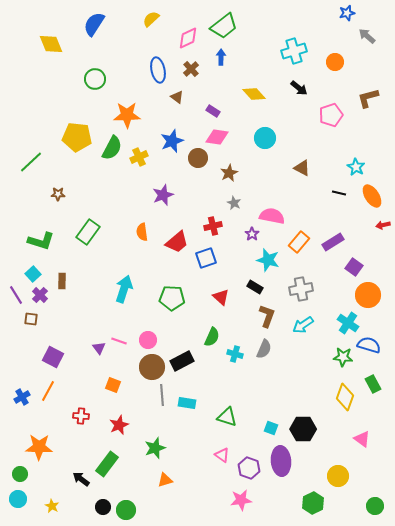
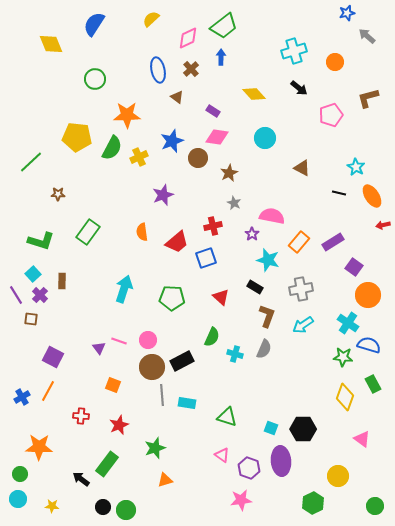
yellow star at (52, 506): rotated 24 degrees counterclockwise
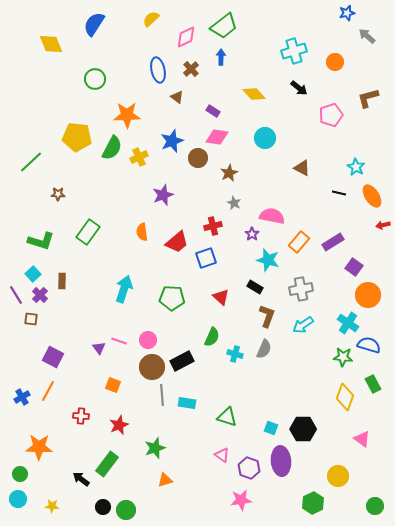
pink diamond at (188, 38): moved 2 px left, 1 px up
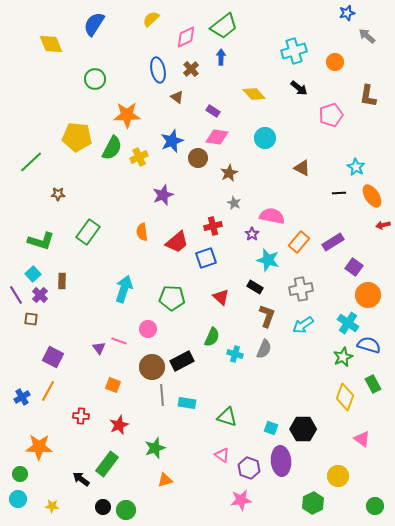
brown L-shape at (368, 98): moved 2 px up; rotated 65 degrees counterclockwise
black line at (339, 193): rotated 16 degrees counterclockwise
pink circle at (148, 340): moved 11 px up
green star at (343, 357): rotated 30 degrees counterclockwise
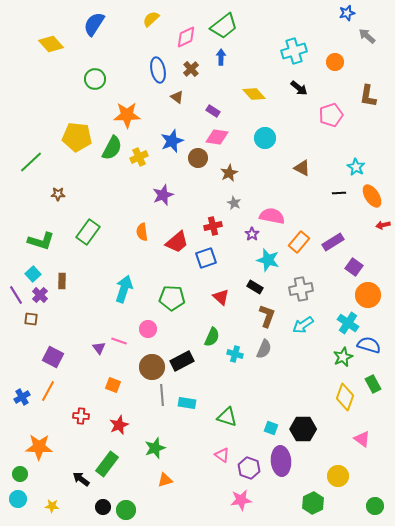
yellow diamond at (51, 44): rotated 20 degrees counterclockwise
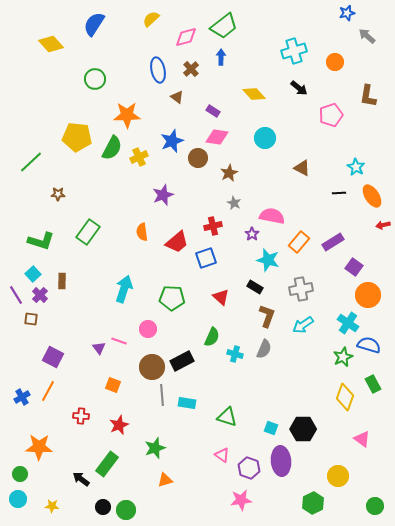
pink diamond at (186, 37): rotated 10 degrees clockwise
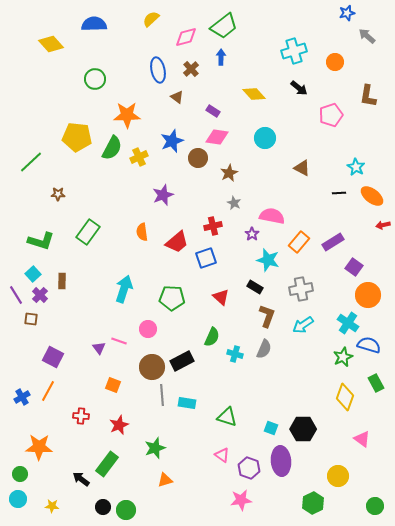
blue semicircle at (94, 24): rotated 55 degrees clockwise
orange ellipse at (372, 196): rotated 20 degrees counterclockwise
green rectangle at (373, 384): moved 3 px right, 1 px up
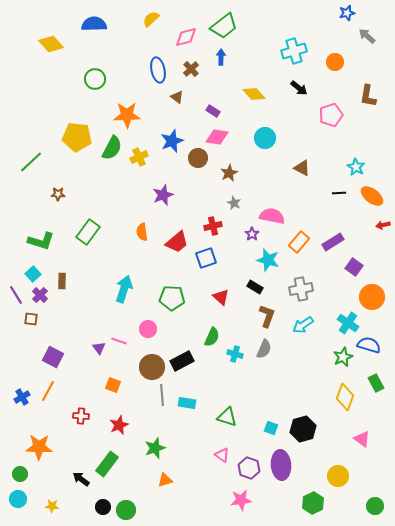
orange circle at (368, 295): moved 4 px right, 2 px down
black hexagon at (303, 429): rotated 15 degrees counterclockwise
purple ellipse at (281, 461): moved 4 px down
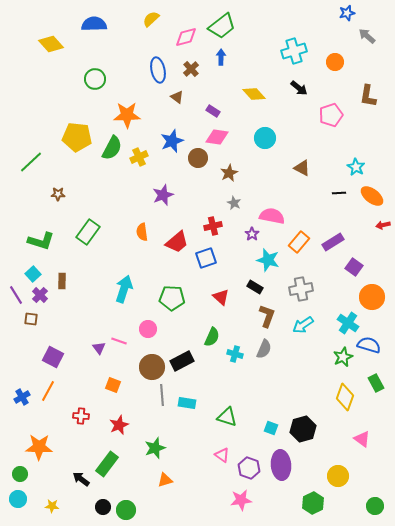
green trapezoid at (224, 26): moved 2 px left
